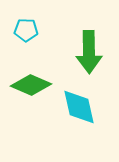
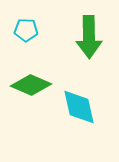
green arrow: moved 15 px up
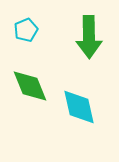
cyan pentagon: rotated 25 degrees counterclockwise
green diamond: moved 1 px left, 1 px down; rotated 45 degrees clockwise
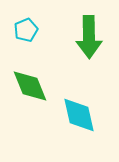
cyan diamond: moved 8 px down
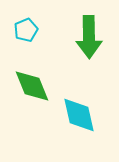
green diamond: moved 2 px right
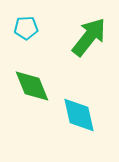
cyan pentagon: moved 2 px up; rotated 20 degrees clockwise
green arrow: rotated 141 degrees counterclockwise
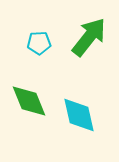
cyan pentagon: moved 13 px right, 15 px down
green diamond: moved 3 px left, 15 px down
